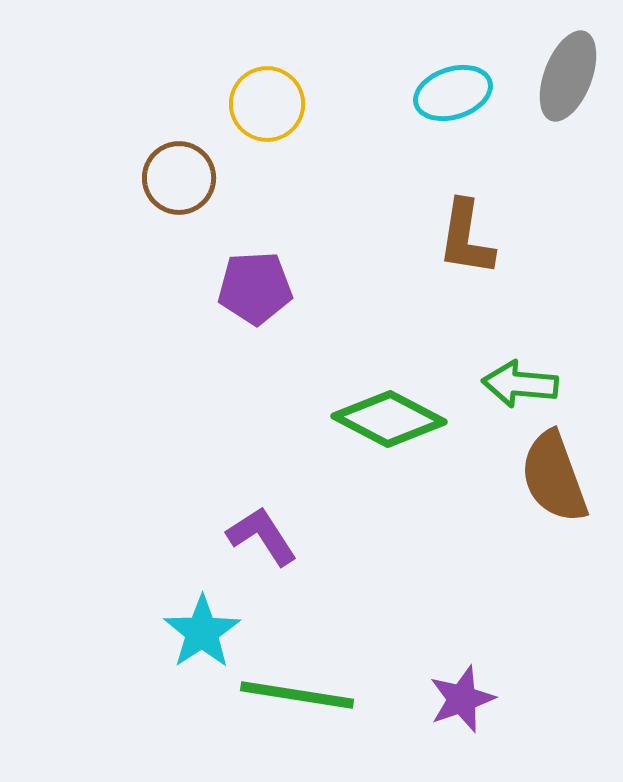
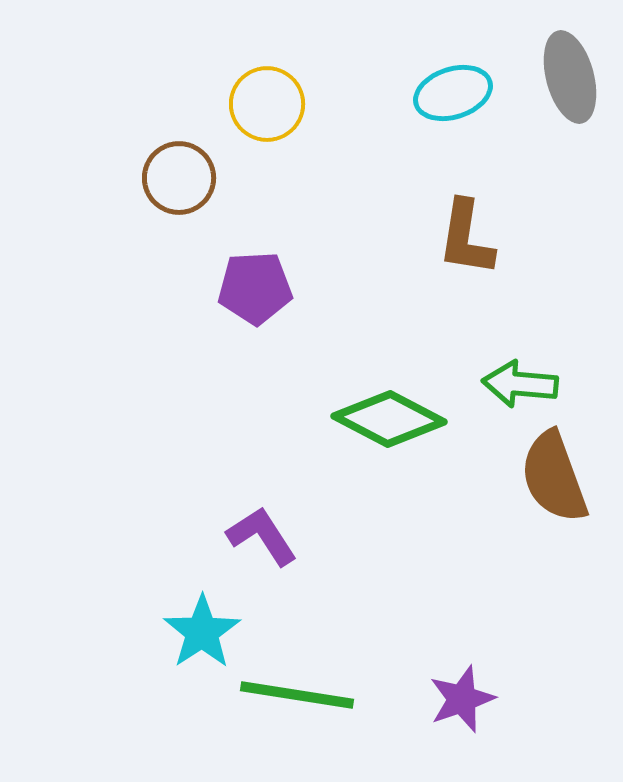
gray ellipse: moved 2 px right, 1 px down; rotated 36 degrees counterclockwise
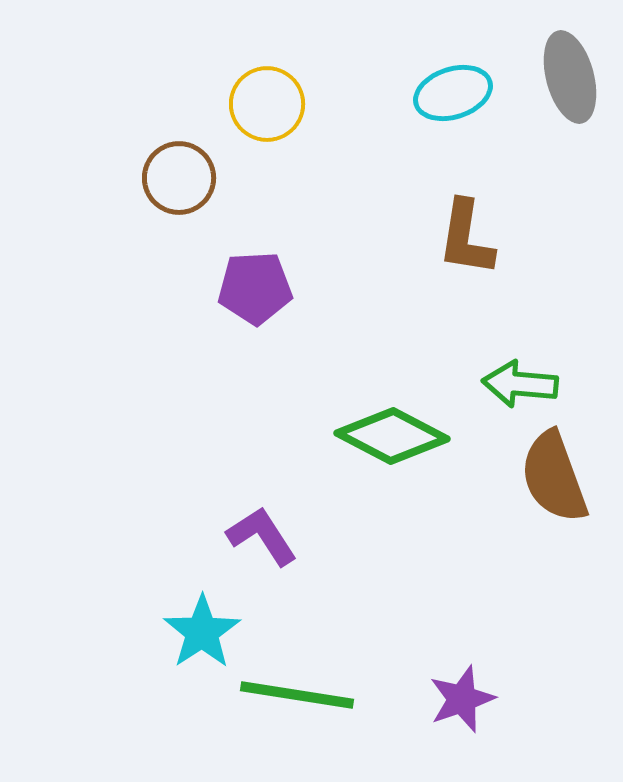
green diamond: moved 3 px right, 17 px down
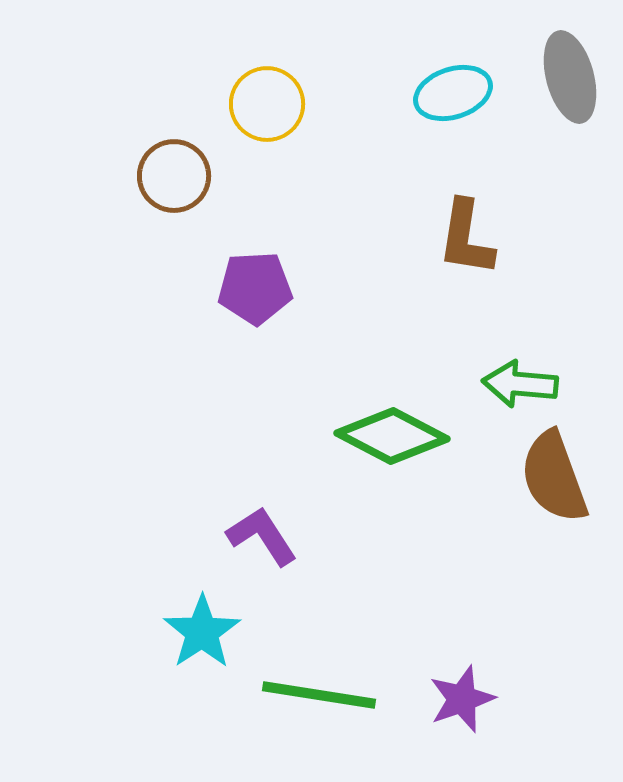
brown circle: moved 5 px left, 2 px up
green line: moved 22 px right
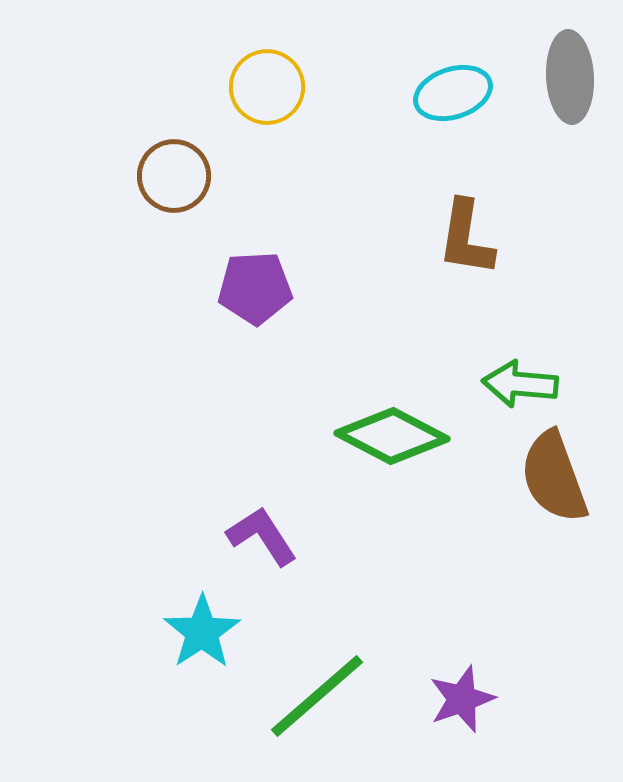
gray ellipse: rotated 12 degrees clockwise
yellow circle: moved 17 px up
green line: moved 2 px left, 1 px down; rotated 50 degrees counterclockwise
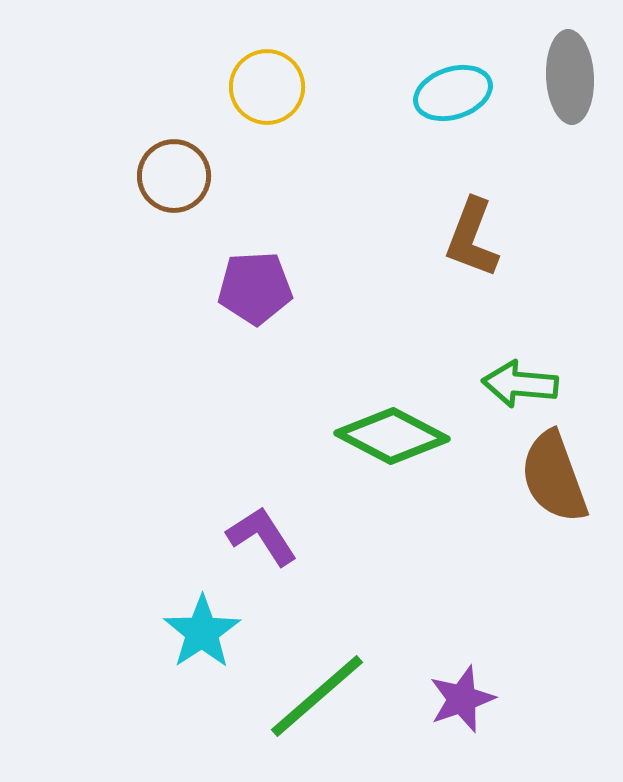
brown L-shape: moved 6 px right; rotated 12 degrees clockwise
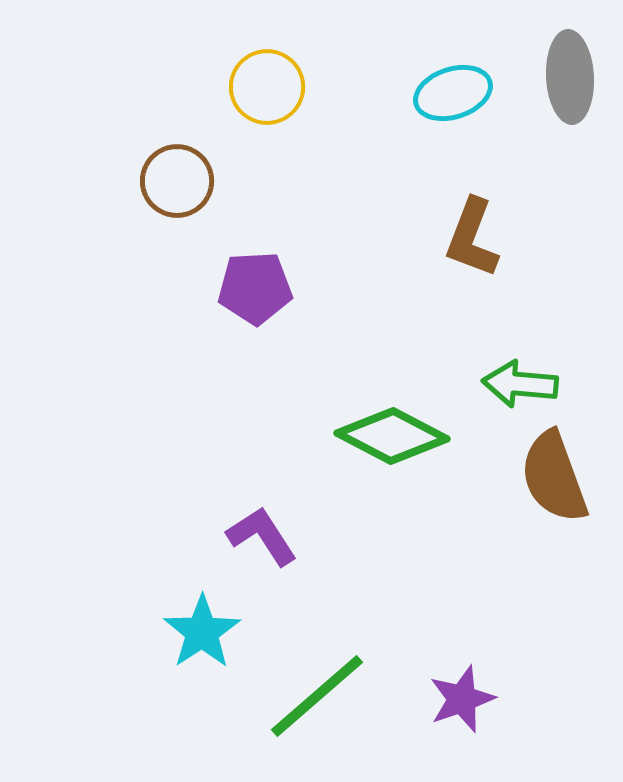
brown circle: moved 3 px right, 5 px down
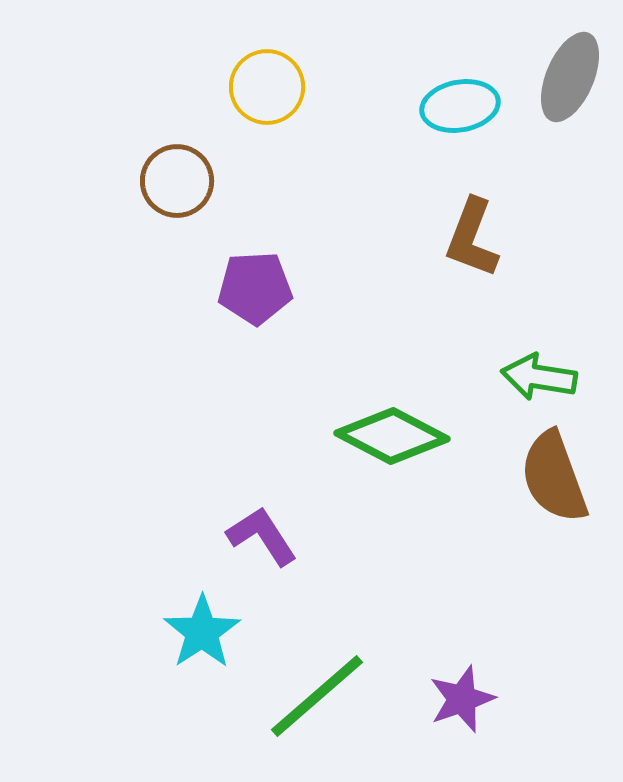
gray ellipse: rotated 26 degrees clockwise
cyan ellipse: moved 7 px right, 13 px down; rotated 8 degrees clockwise
green arrow: moved 19 px right, 7 px up; rotated 4 degrees clockwise
